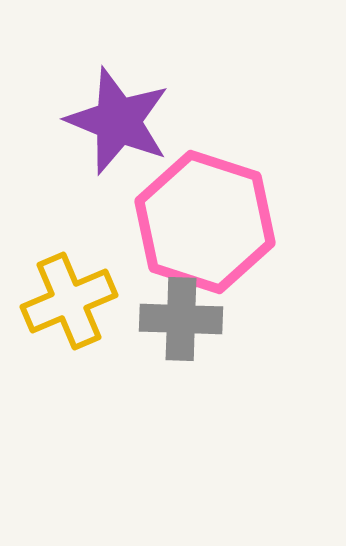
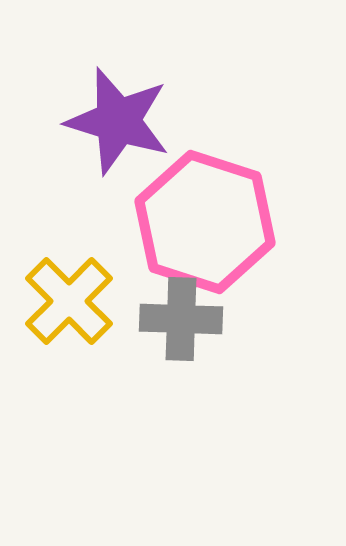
purple star: rotated 5 degrees counterclockwise
yellow cross: rotated 22 degrees counterclockwise
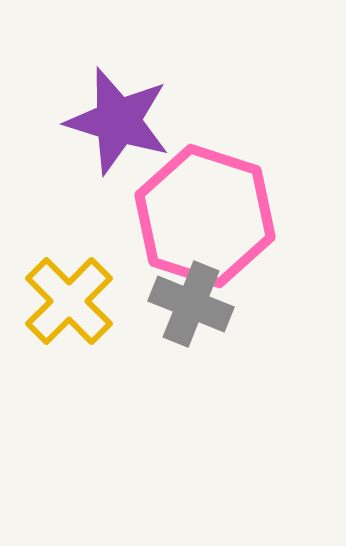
pink hexagon: moved 6 px up
gray cross: moved 10 px right, 15 px up; rotated 20 degrees clockwise
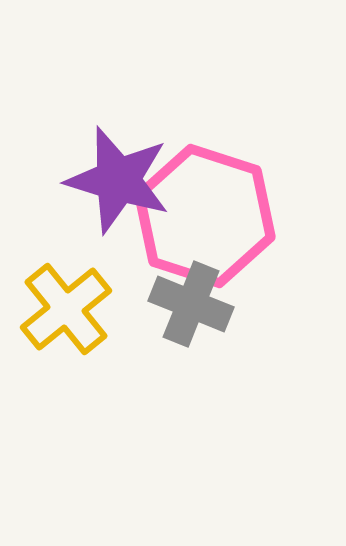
purple star: moved 59 px down
yellow cross: moved 3 px left, 8 px down; rotated 6 degrees clockwise
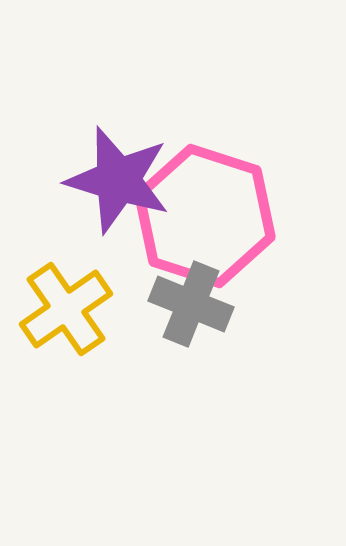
yellow cross: rotated 4 degrees clockwise
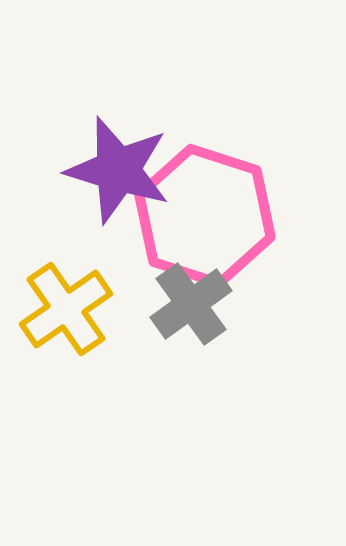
purple star: moved 10 px up
gray cross: rotated 32 degrees clockwise
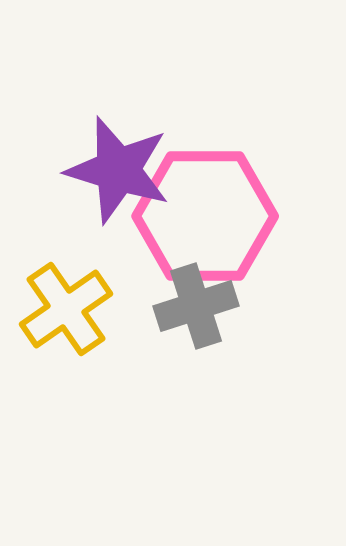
pink hexagon: rotated 18 degrees counterclockwise
gray cross: moved 5 px right, 2 px down; rotated 18 degrees clockwise
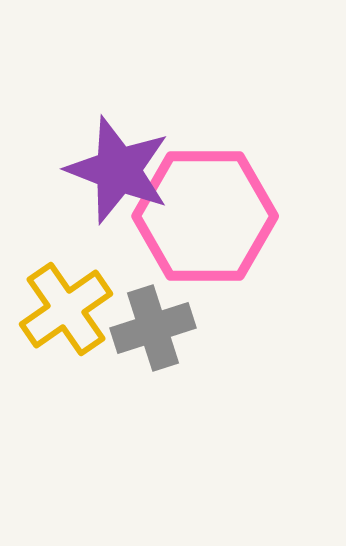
purple star: rotated 4 degrees clockwise
gray cross: moved 43 px left, 22 px down
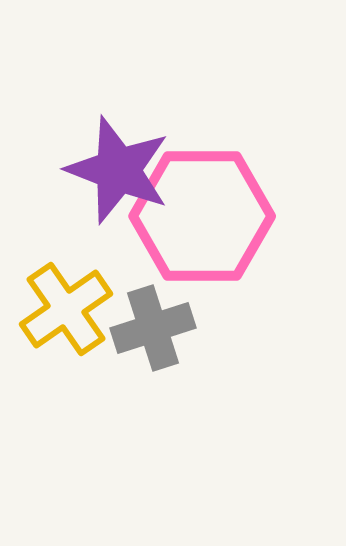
pink hexagon: moved 3 px left
